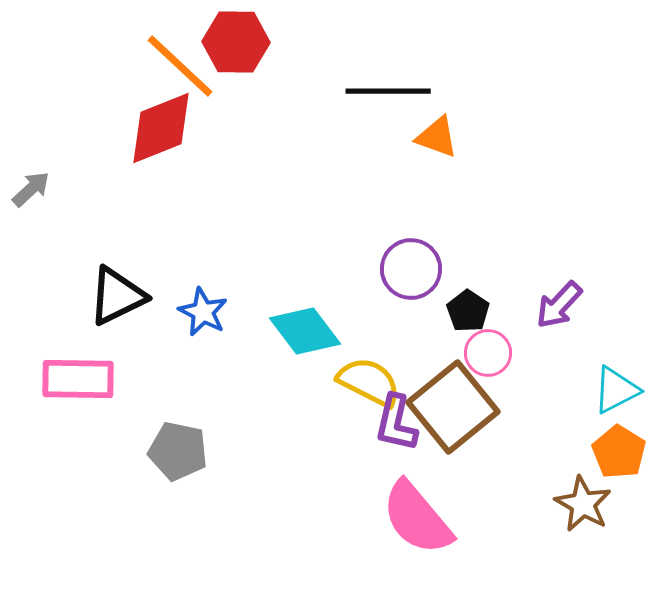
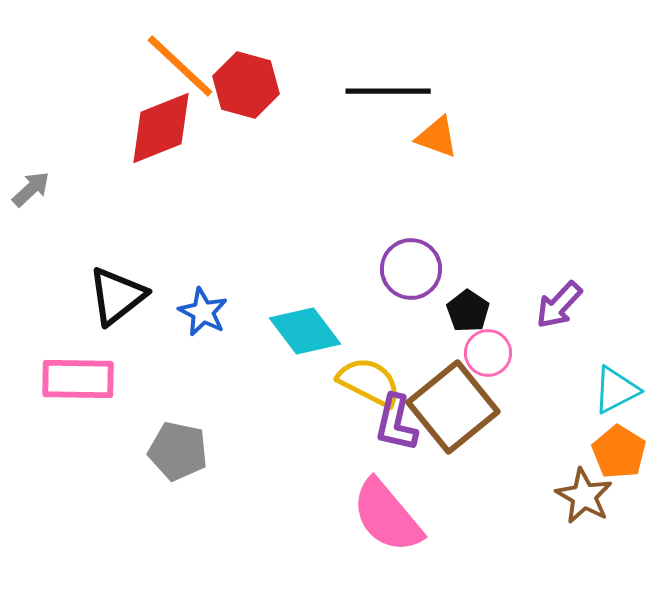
red hexagon: moved 10 px right, 43 px down; rotated 14 degrees clockwise
black triangle: rotated 12 degrees counterclockwise
brown star: moved 1 px right, 8 px up
pink semicircle: moved 30 px left, 2 px up
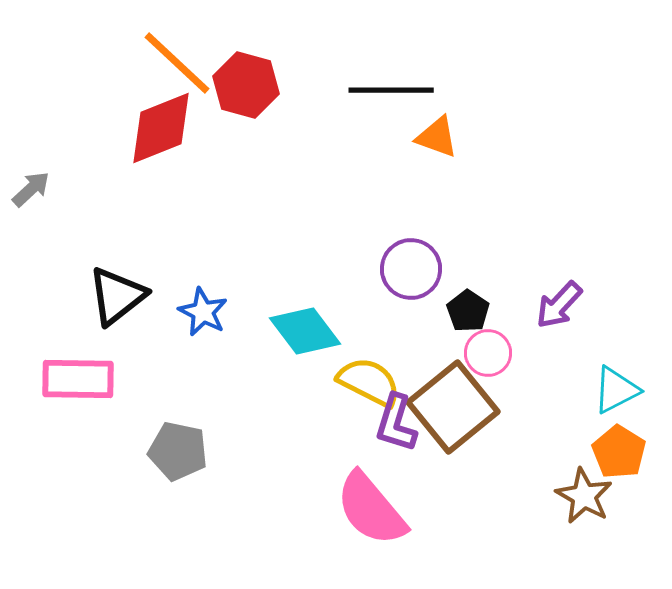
orange line: moved 3 px left, 3 px up
black line: moved 3 px right, 1 px up
purple L-shape: rotated 4 degrees clockwise
pink semicircle: moved 16 px left, 7 px up
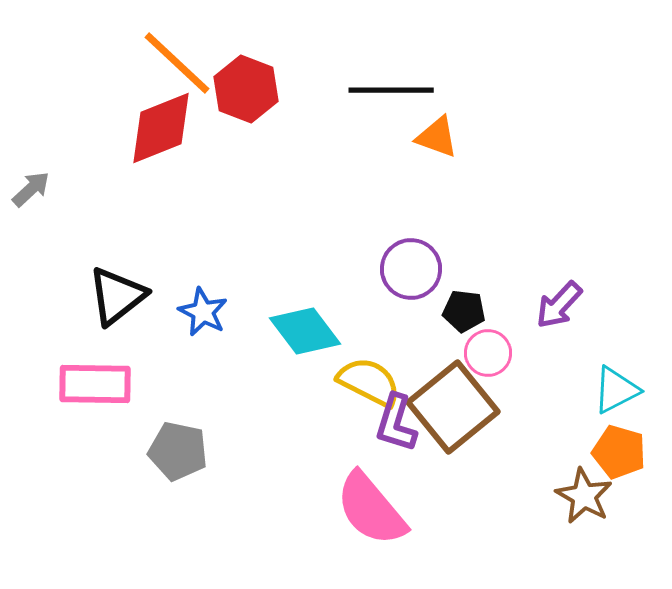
red hexagon: moved 4 px down; rotated 6 degrees clockwise
black pentagon: moved 4 px left; rotated 27 degrees counterclockwise
pink rectangle: moved 17 px right, 5 px down
orange pentagon: rotated 16 degrees counterclockwise
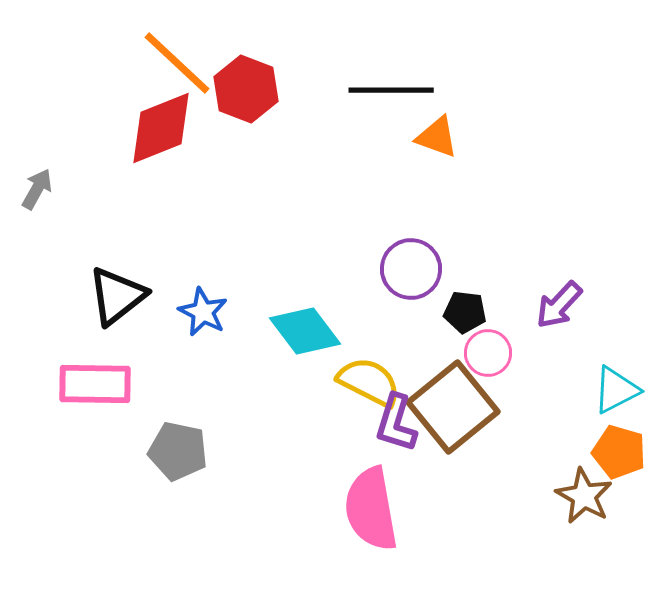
gray arrow: moved 6 px right; rotated 18 degrees counterclockwise
black pentagon: moved 1 px right, 1 px down
pink semicircle: rotated 30 degrees clockwise
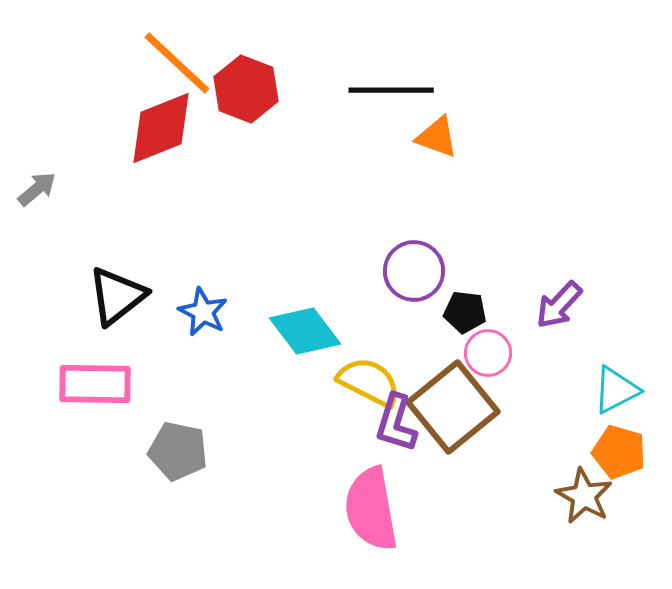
gray arrow: rotated 21 degrees clockwise
purple circle: moved 3 px right, 2 px down
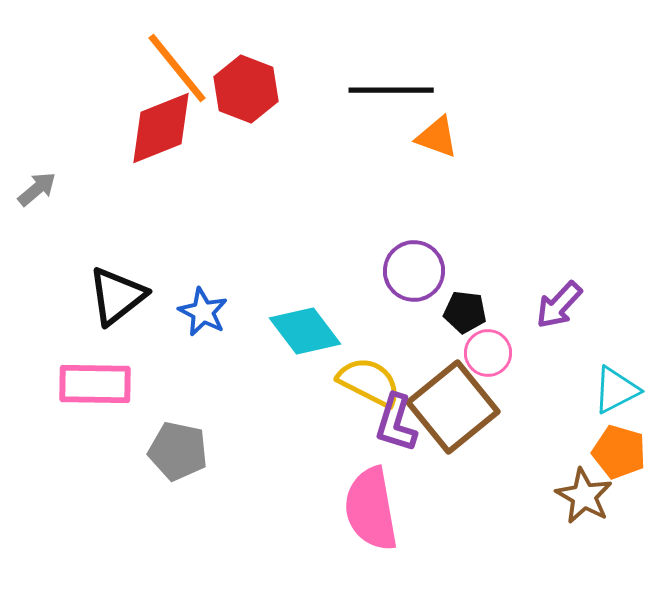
orange line: moved 5 px down; rotated 8 degrees clockwise
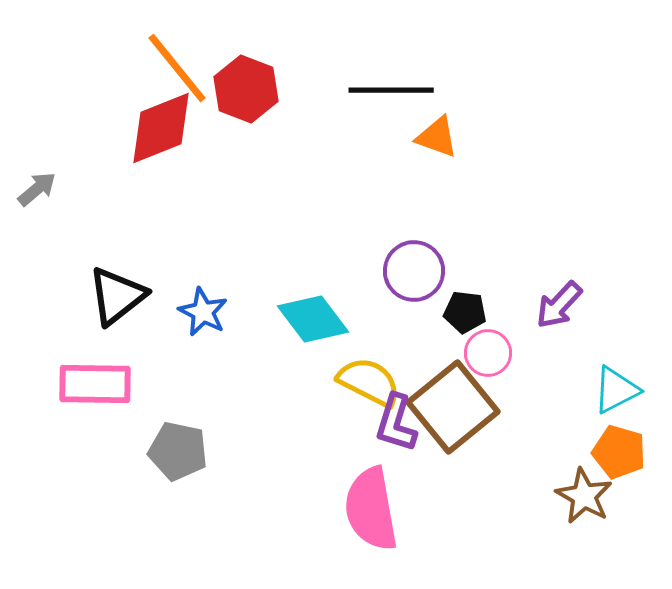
cyan diamond: moved 8 px right, 12 px up
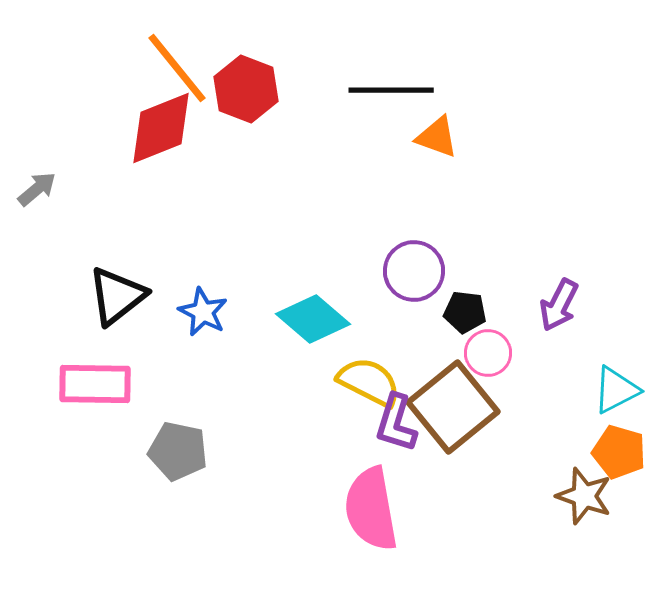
purple arrow: rotated 16 degrees counterclockwise
cyan diamond: rotated 12 degrees counterclockwise
brown star: rotated 10 degrees counterclockwise
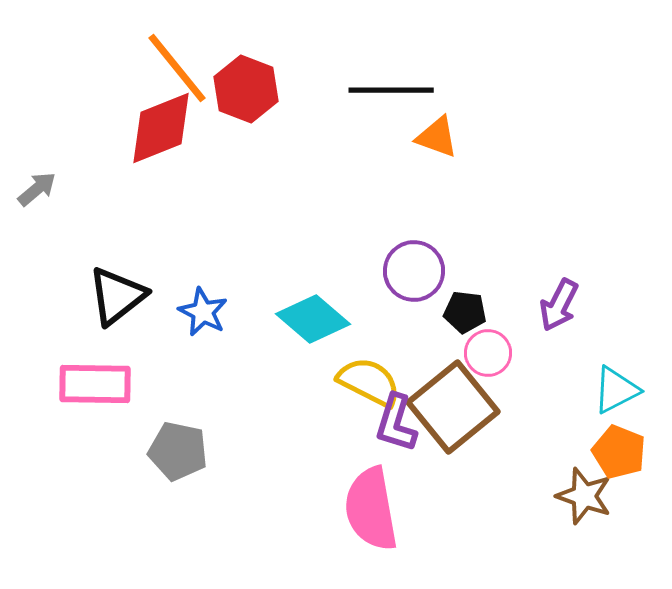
orange pentagon: rotated 6 degrees clockwise
